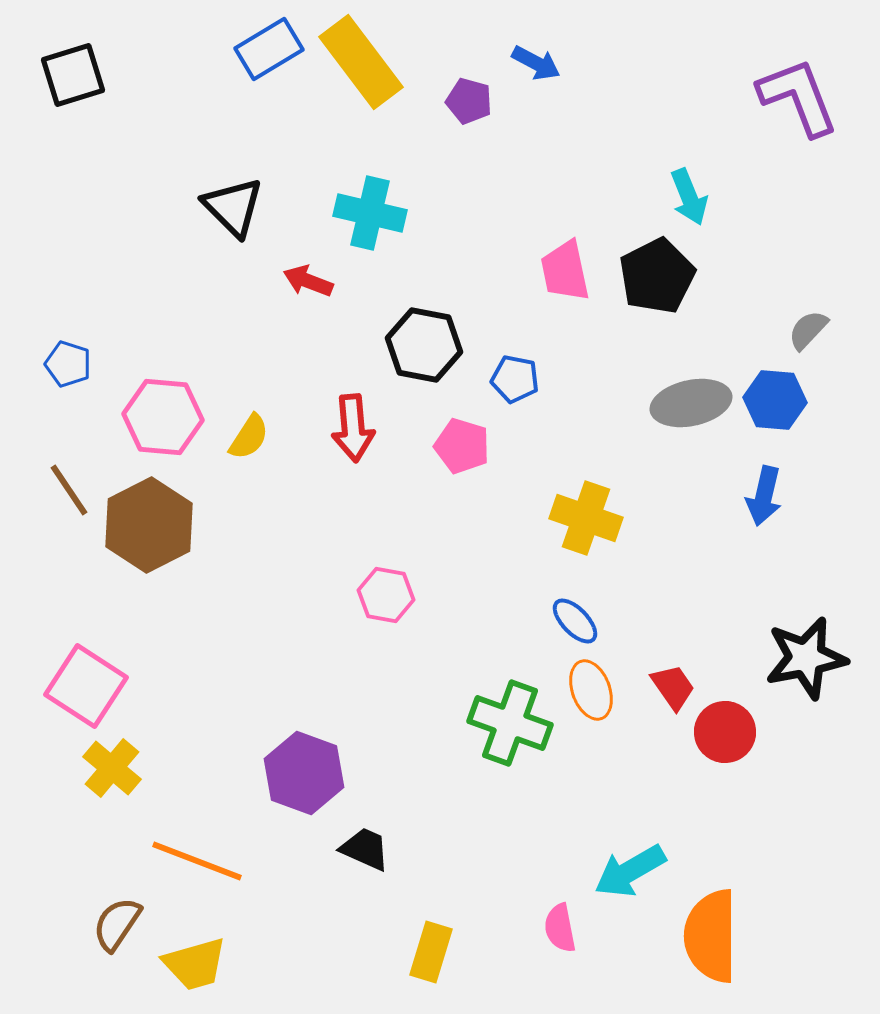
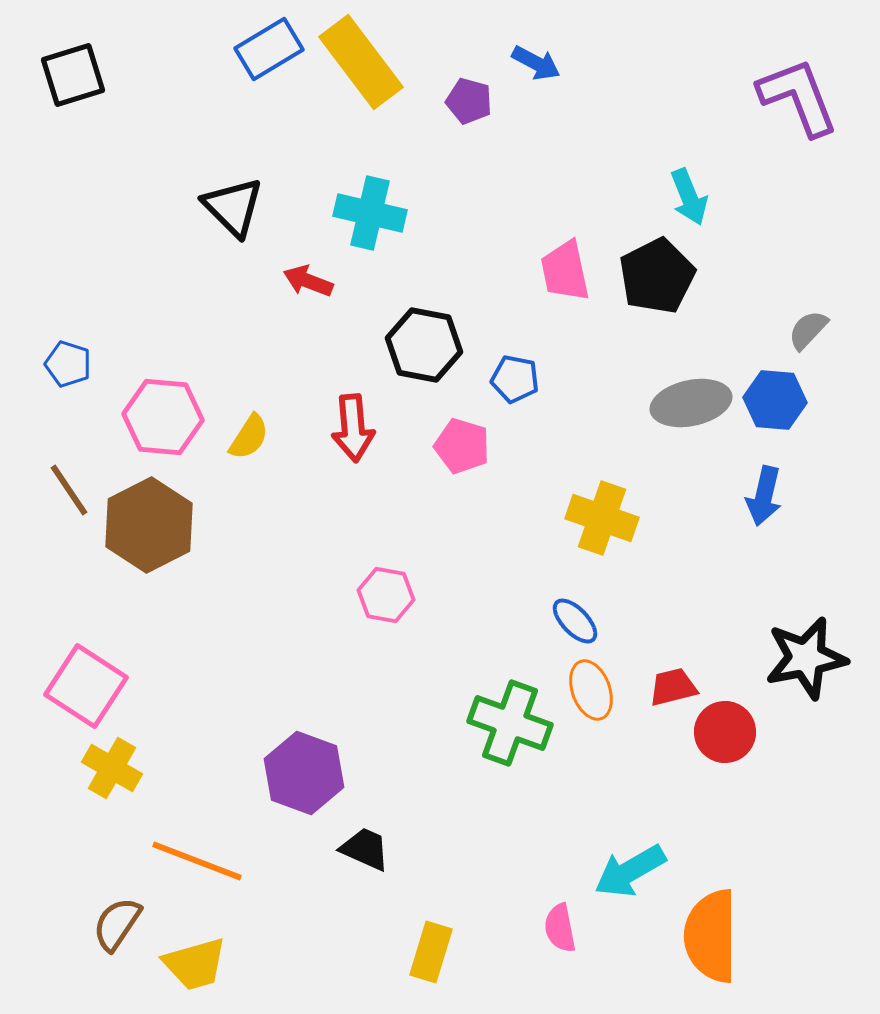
yellow cross at (586, 518): moved 16 px right
red trapezoid at (673, 687): rotated 69 degrees counterclockwise
yellow cross at (112, 768): rotated 10 degrees counterclockwise
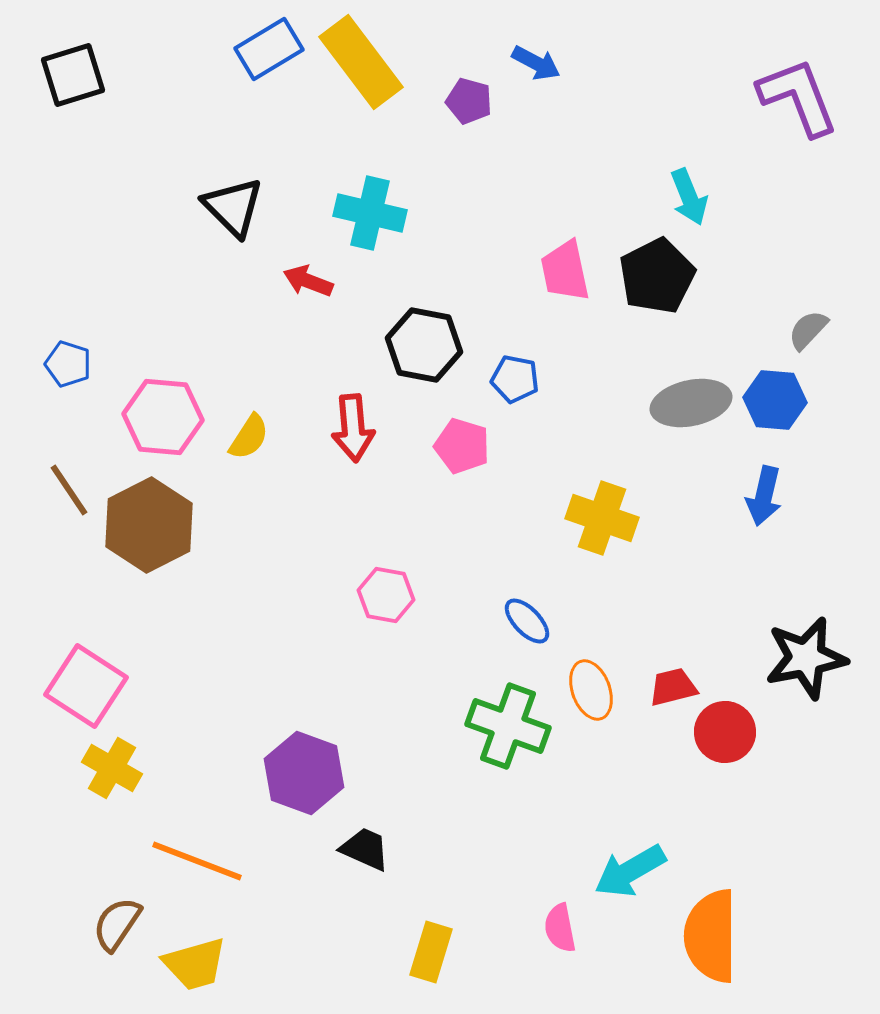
blue ellipse at (575, 621): moved 48 px left
green cross at (510, 723): moved 2 px left, 3 px down
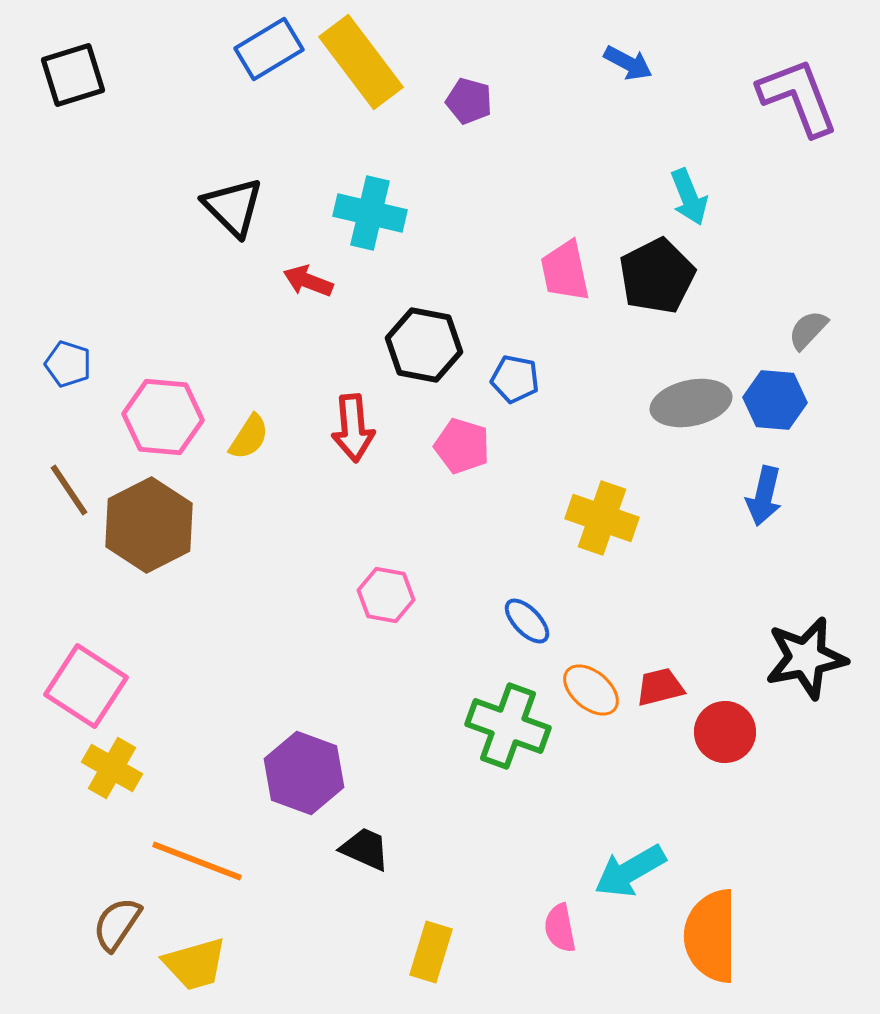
blue arrow at (536, 63): moved 92 px right
red trapezoid at (673, 687): moved 13 px left
orange ellipse at (591, 690): rotated 30 degrees counterclockwise
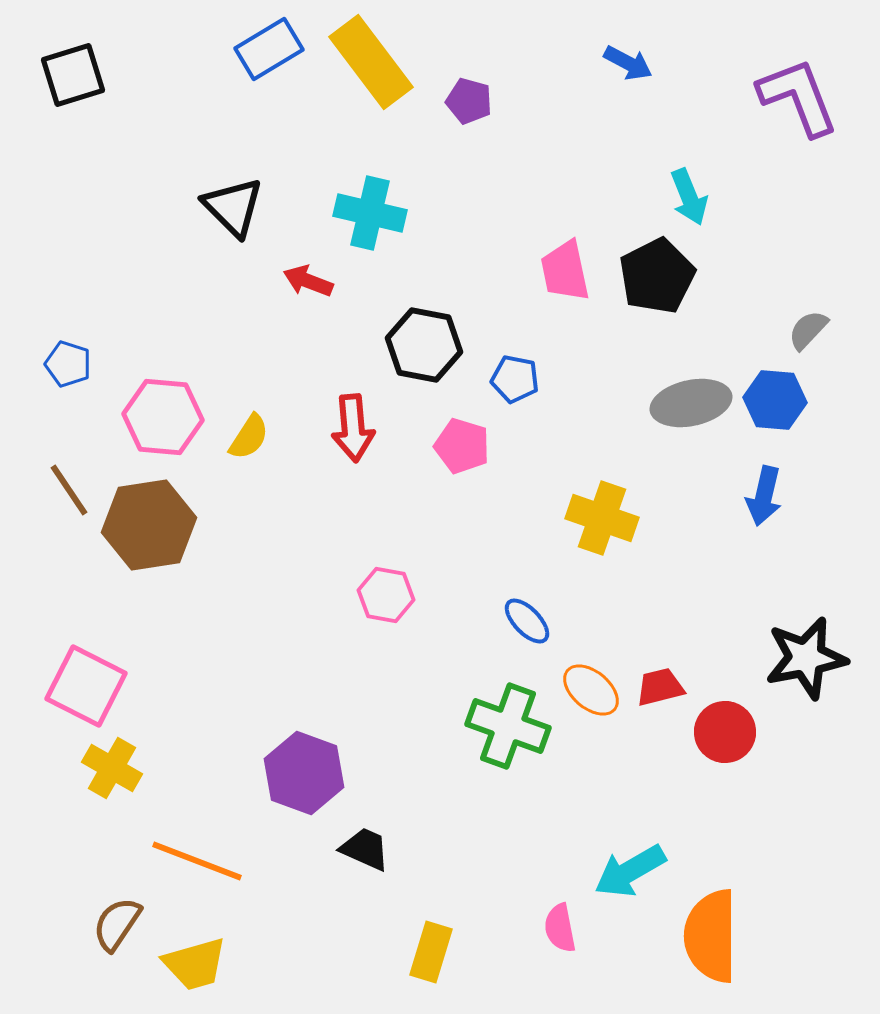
yellow rectangle at (361, 62): moved 10 px right
brown hexagon at (149, 525): rotated 18 degrees clockwise
pink square at (86, 686): rotated 6 degrees counterclockwise
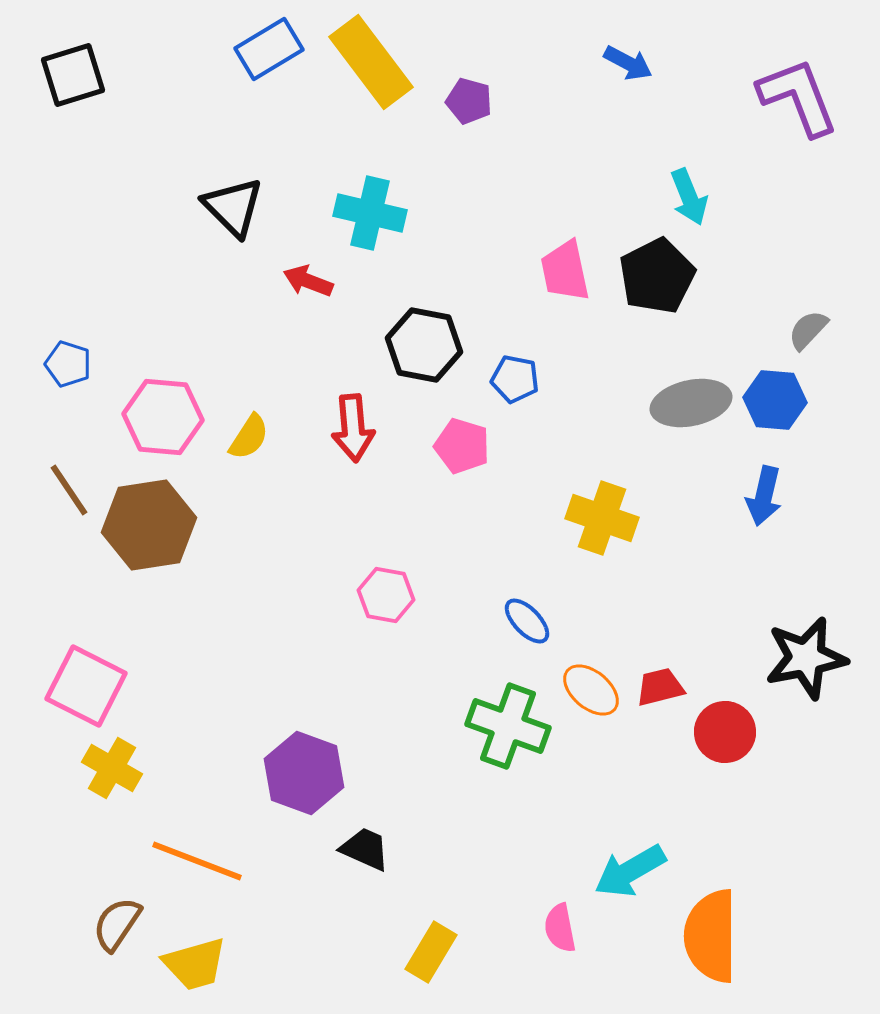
yellow rectangle at (431, 952): rotated 14 degrees clockwise
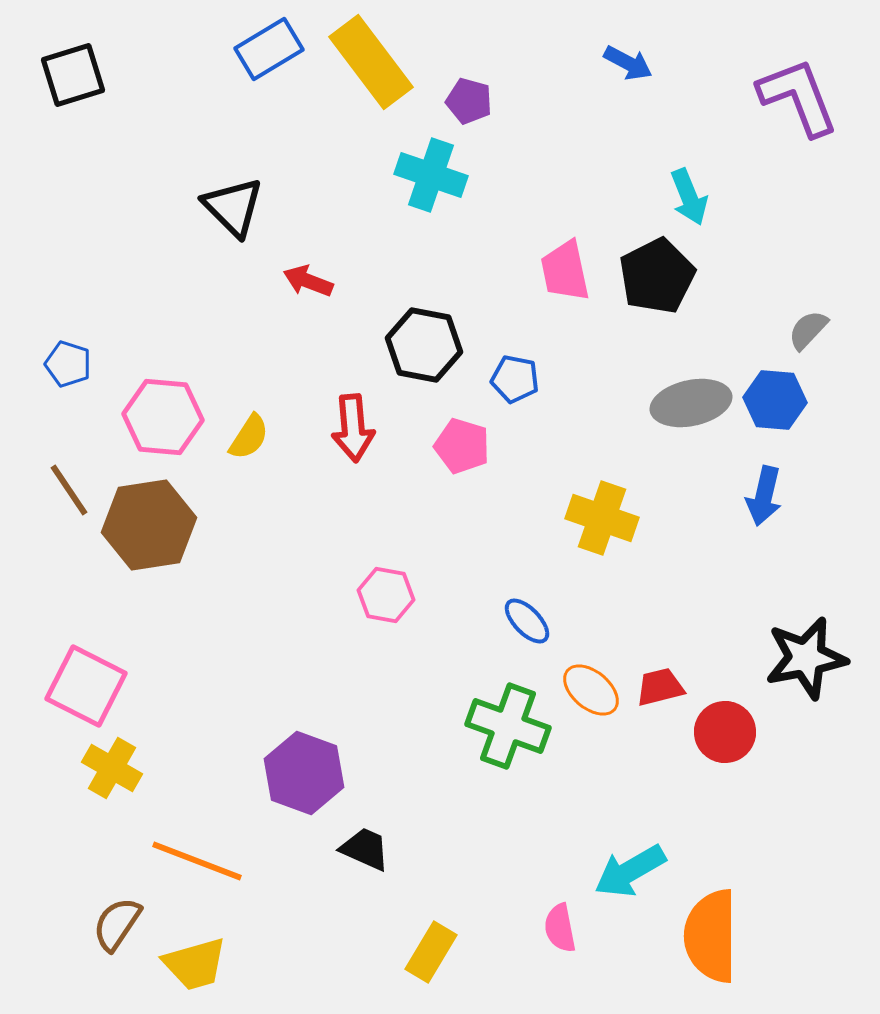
cyan cross at (370, 213): moved 61 px right, 38 px up; rotated 6 degrees clockwise
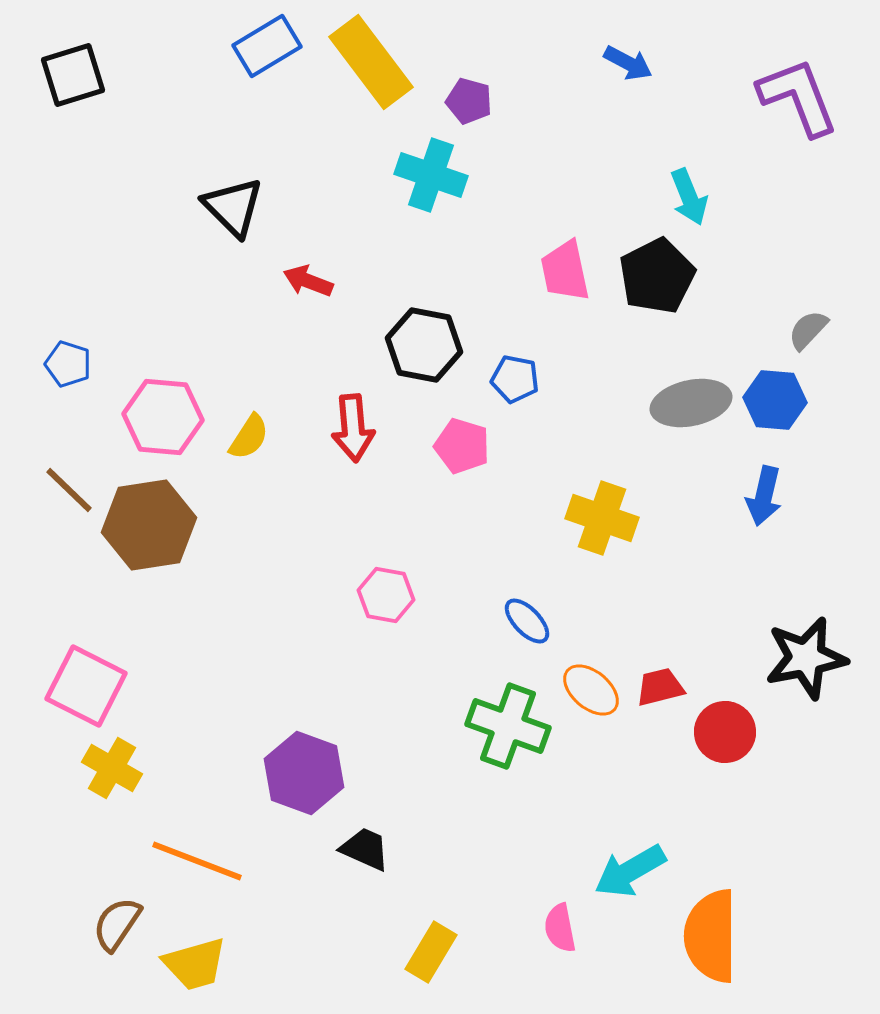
blue rectangle at (269, 49): moved 2 px left, 3 px up
brown line at (69, 490): rotated 12 degrees counterclockwise
